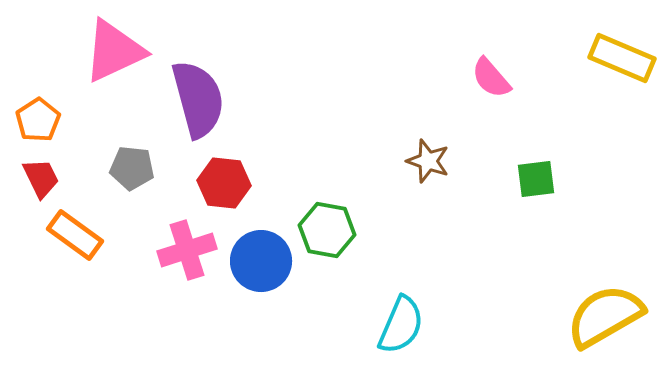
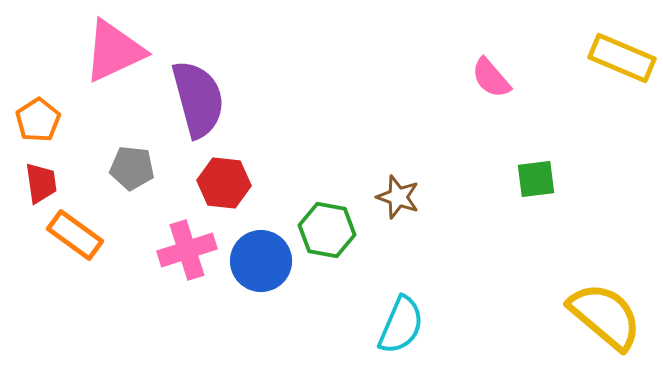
brown star: moved 30 px left, 36 px down
red trapezoid: moved 5 px down; rotated 18 degrees clockwise
yellow semicircle: rotated 70 degrees clockwise
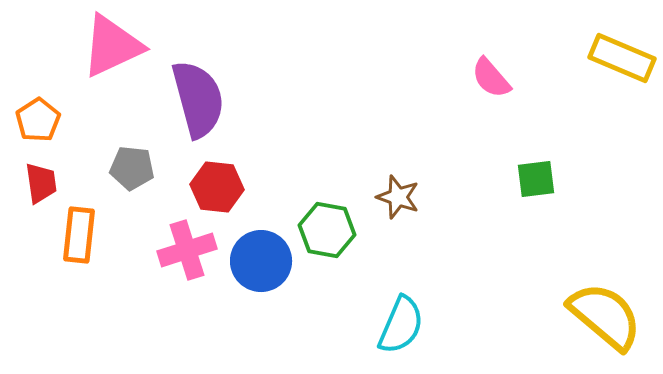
pink triangle: moved 2 px left, 5 px up
red hexagon: moved 7 px left, 4 px down
orange rectangle: moved 4 px right; rotated 60 degrees clockwise
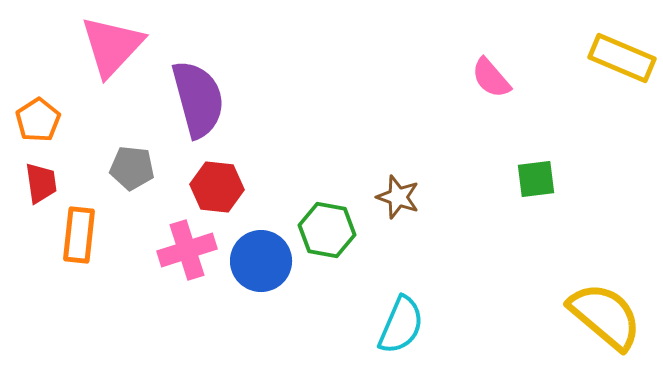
pink triangle: rotated 22 degrees counterclockwise
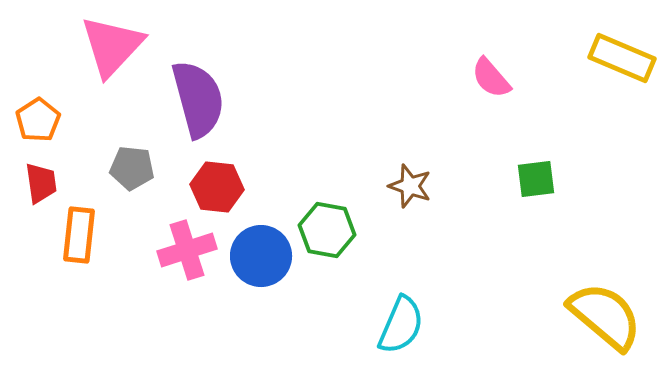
brown star: moved 12 px right, 11 px up
blue circle: moved 5 px up
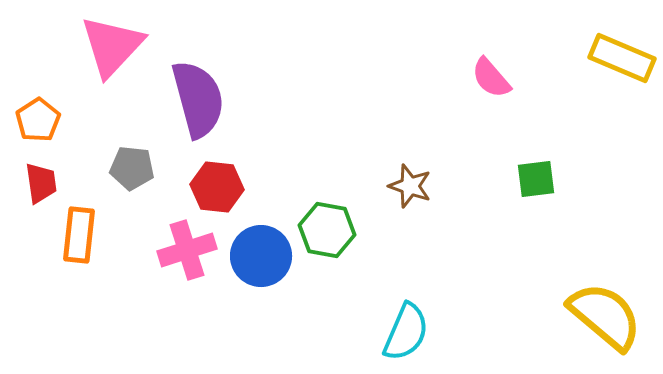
cyan semicircle: moved 5 px right, 7 px down
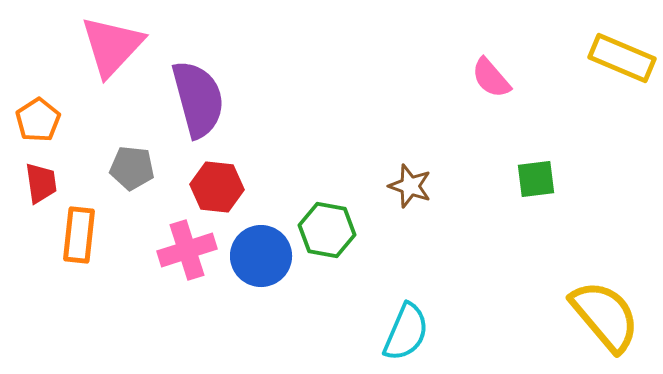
yellow semicircle: rotated 10 degrees clockwise
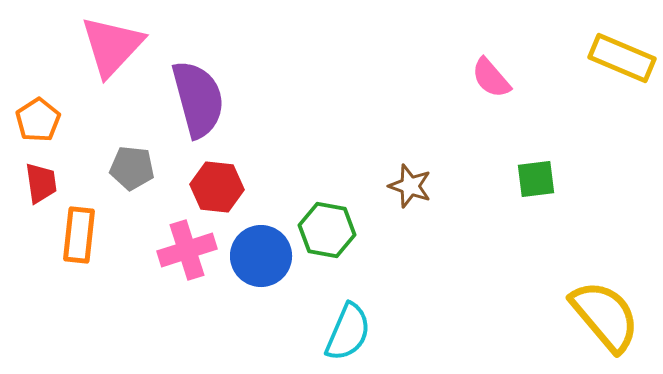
cyan semicircle: moved 58 px left
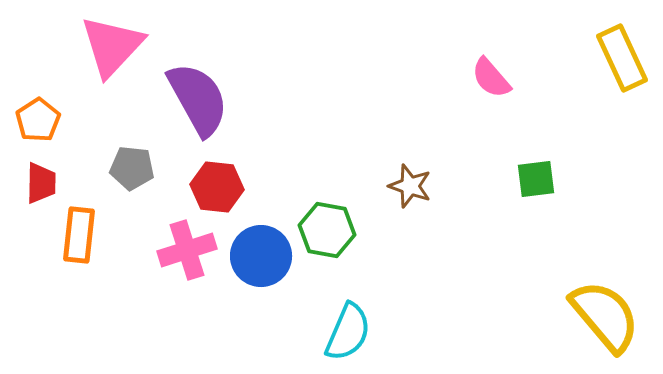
yellow rectangle: rotated 42 degrees clockwise
purple semicircle: rotated 14 degrees counterclockwise
red trapezoid: rotated 9 degrees clockwise
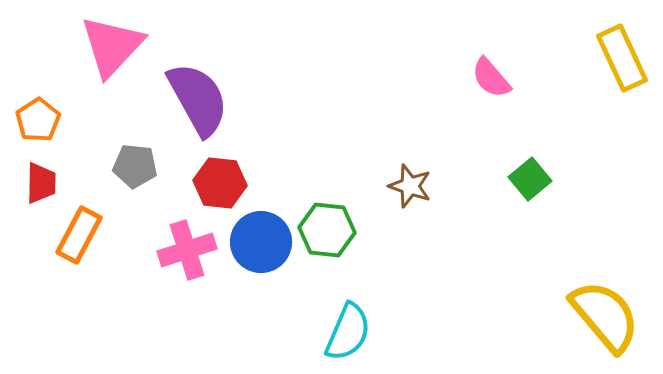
gray pentagon: moved 3 px right, 2 px up
green square: moved 6 px left; rotated 33 degrees counterclockwise
red hexagon: moved 3 px right, 4 px up
green hexagon: rotated 4 degrees counterclockwise
orange rectangle: rotated 22 degrees clockwise
blue circle: moved 14 px up
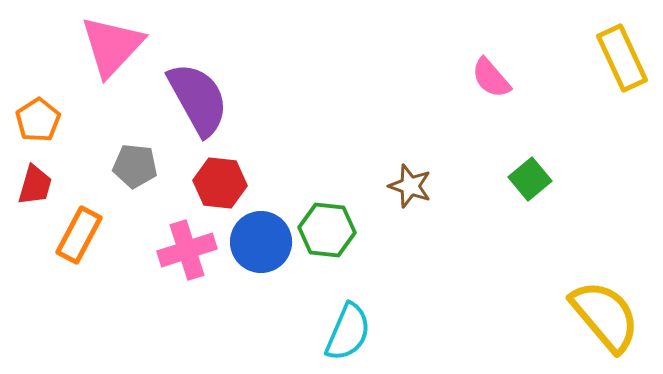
red trapezoid: moved 6 px left, 2 px down; rotated 15 degrees clockwise
